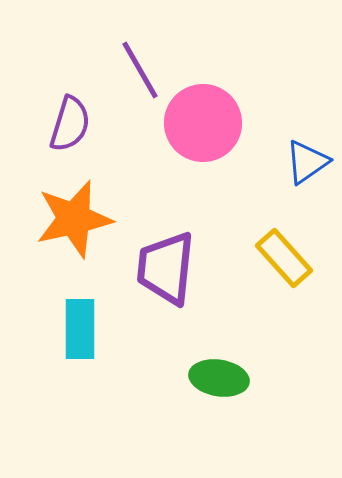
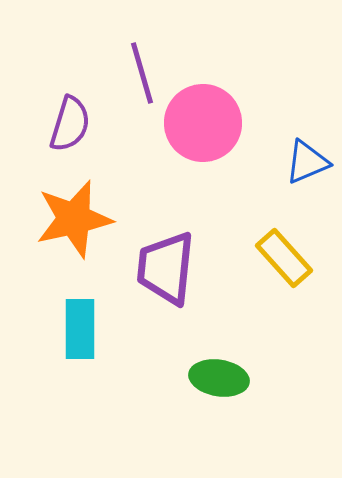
purple line: moved 2 px right, 3 px down; rotated 14 degrees clockwise
blue triangle: rotated 12 degrees clockwise
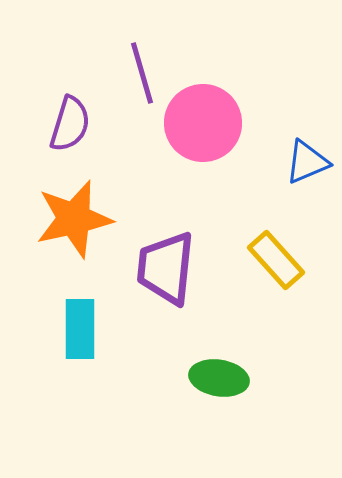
yellow rectangle: moved 8 px left, 2 px down
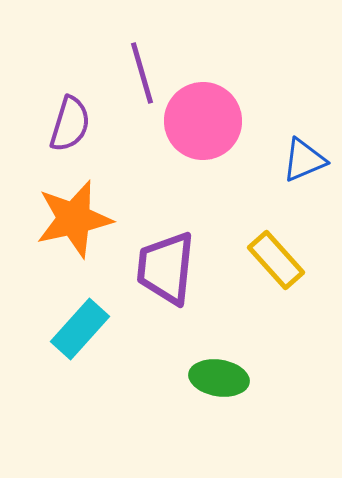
pink circle: moved 2 px up
blue triangle: moved 3 px left, 2 px up
cyan rectangle: rotated 42 degrees clockwise
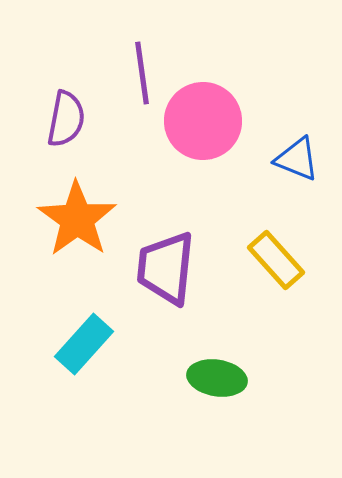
purple line: rotated 8 degrees clockwise
purple semicircle: moved 4 px left, 5 px up; rotated 6 degrees counterclockwise
blue triangle: moved 7 px left, 1 px up; rotated 45 degrees clockwise
orange star: moved 3 px right; rotated 24 degrees counterclockwise
cyan rectangle: moved 4 px right, 15 px down
green ellipse: moved 2 px left
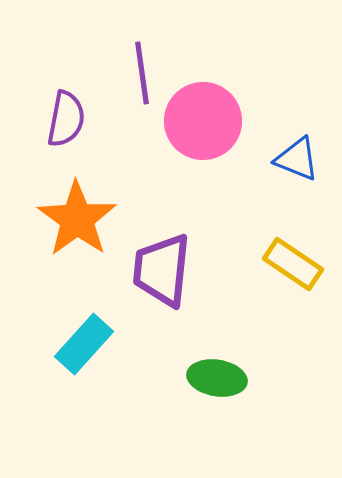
yellow rectangle: moved 17 px right, 4 px down; rotated 14 degrees counterclockwise
purple trapezoid: moved 4 px left, 2 px down
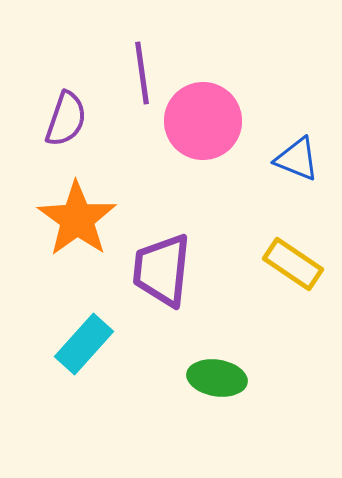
purple semicircle: rotated 8 degrees clockwise
